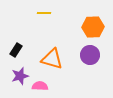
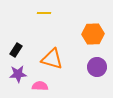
orange hexagon: moved 7 px down
purple circle: moved 7 px right, 12 px down
purple star: moved 2 px left, 2 px up; rotated 12 degrees clockwise
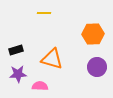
black rectangle: rotated 40 degrees clockwise
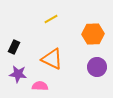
yellow line: moved 7 px right, 6 px down; rotated 32 degrees counterclockwise
black rectangle: moved 2 px left, 3 px up; rotated 48 degrees counterclockwise
orange triangle: rotated 10 degrees clockwise
purple star: rotated 12 degrees clockwise
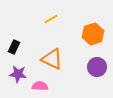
orange hexagon: rotated 15 degrees counterclockwise
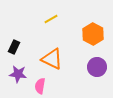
orange hexagon: rotated 15 degrees counterclockwise
pink semicircle: rotated 84 degrees counterclockwise
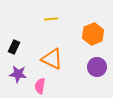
yellow line: rotated 24 degrees clockwise
orange hexagon: rotated 10 degrees clockwise
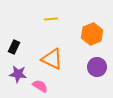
orange hexagon: moved 1 px left
pink semicircle: rotated 112 degrees clockwise
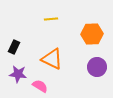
orange hexagon: rotated 20 degrees clockwise
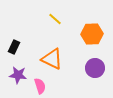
yellow line: moved 4 px right; rotated 48 degrees clockwise
purple circle: moved 2 px left, 1 px down
purple star: moved 1 px down
pink semicircle: rotated 42 degrees clockwise
